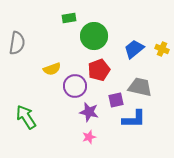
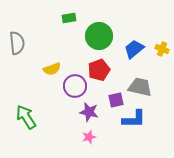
green circle: moved 5 px right
gray semicircle: rotated 15 degrees counterclockwise
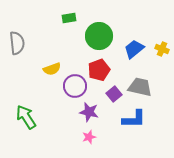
purple square: moved 2 px left, 6 px up; rotated 28 degrees counterclockwise
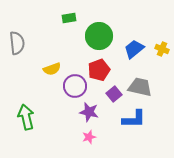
green arrow: rotated 20 degrees clockwise
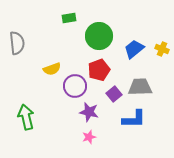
gray trapezoid: rotated 15 degrees counterclockwise
